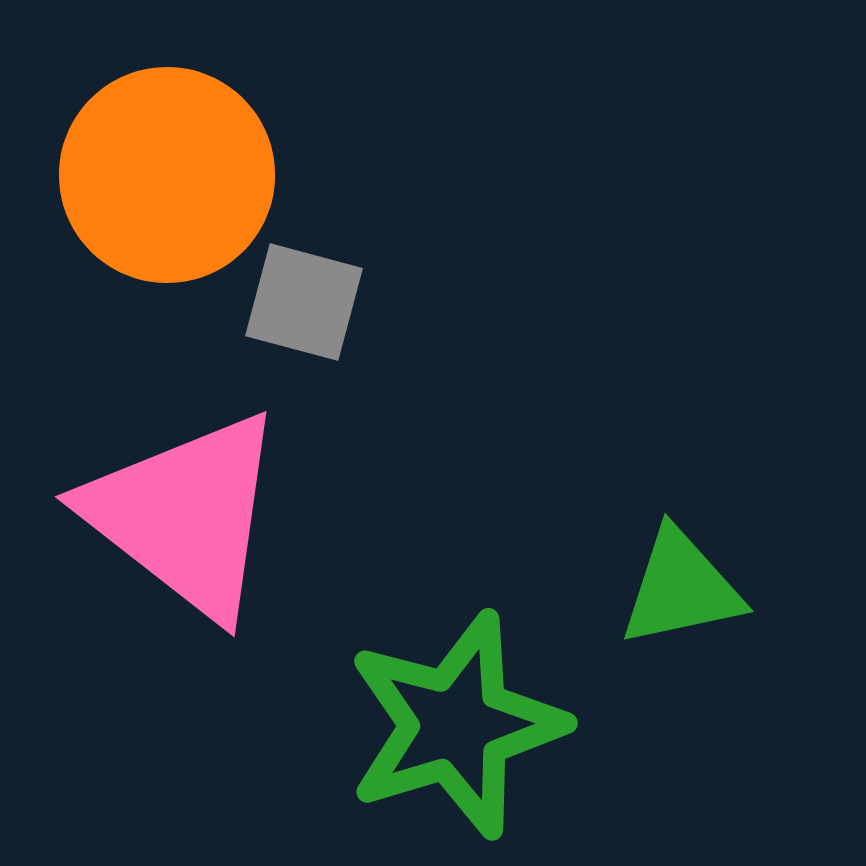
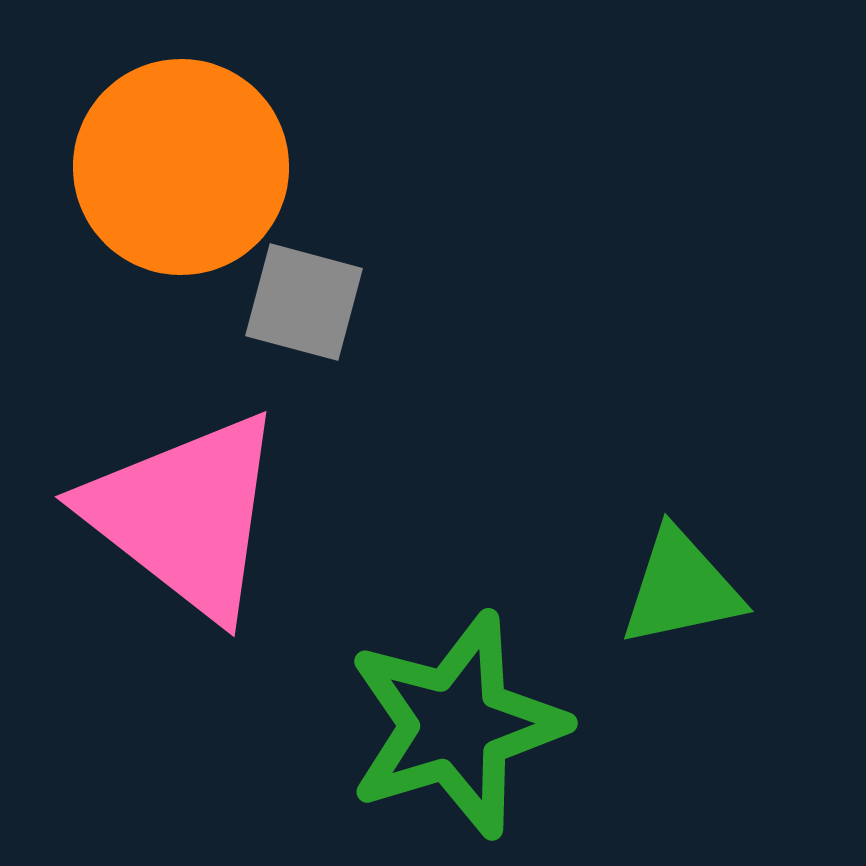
orange circle: moved 14 px right, 8 px up
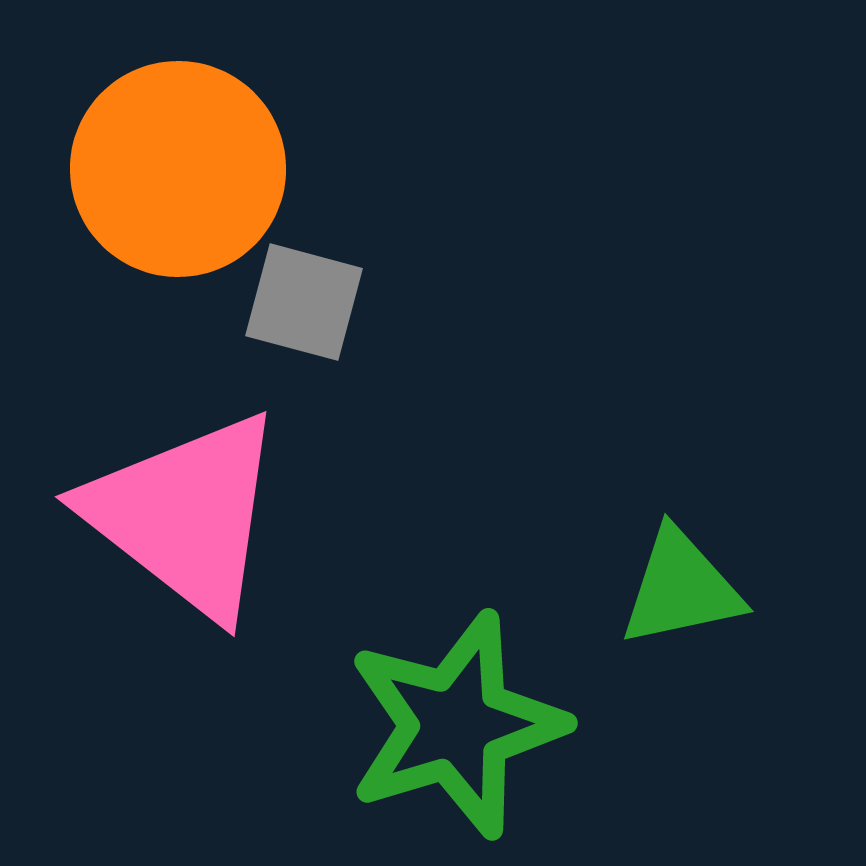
orange circle: moved 3 px left, 2 px down
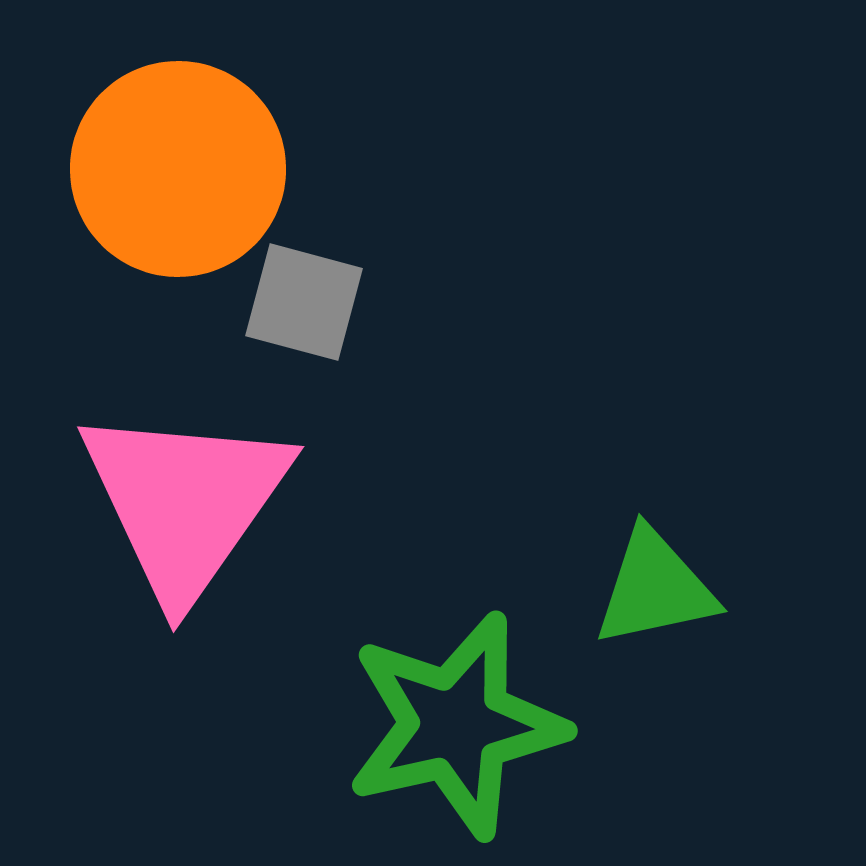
pink triangle: moved 13 px up; rotated 27 degrees clockwise
green triangle: moved 26 px left
green star: rotated 4 degrees clockwise
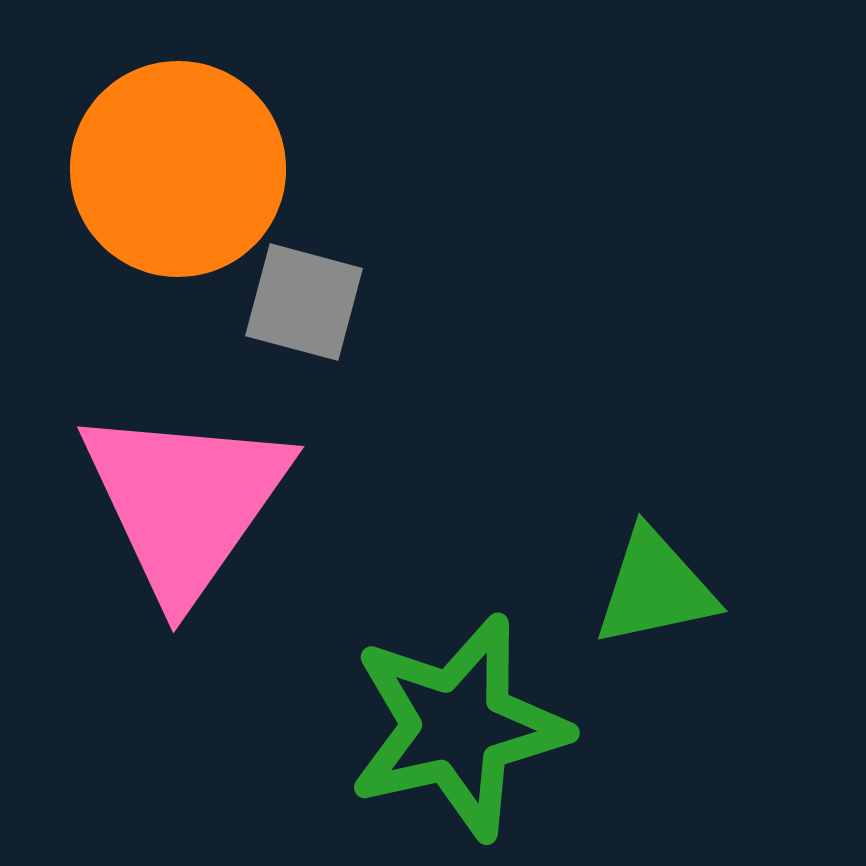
green star: moved 2 px right, 2 px down
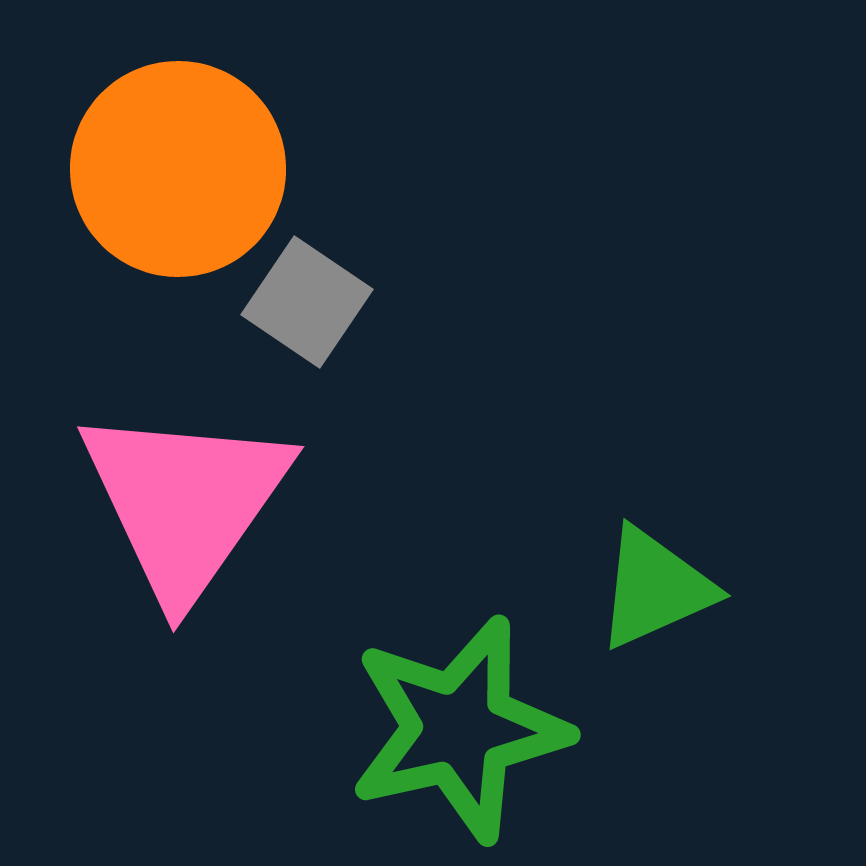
gray square: moved 3 px right; rotated 19 degrees clockwise
green triangle: rotated 12 degrees counterclockwise
green star: moved 1 px right, 2 px down
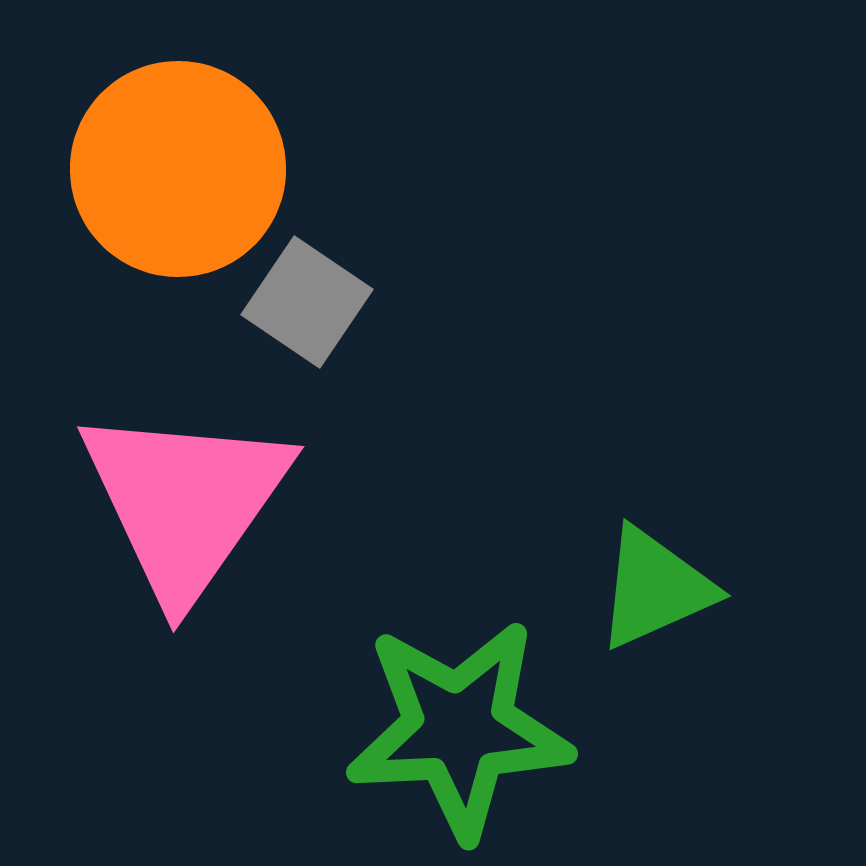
green star: rotated 10 degrees clockwise
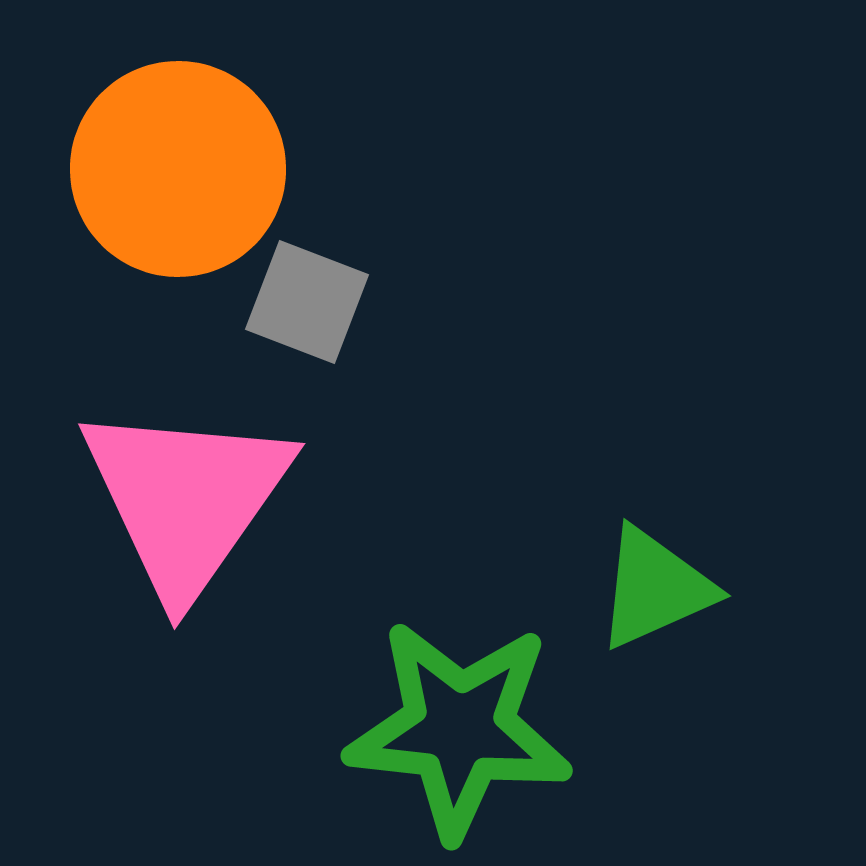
gray square: rotated 13 degrees counterclockwise
pink triangle: moved 1 px right, 3 px up
green star: rotated 9 degrees clockwise
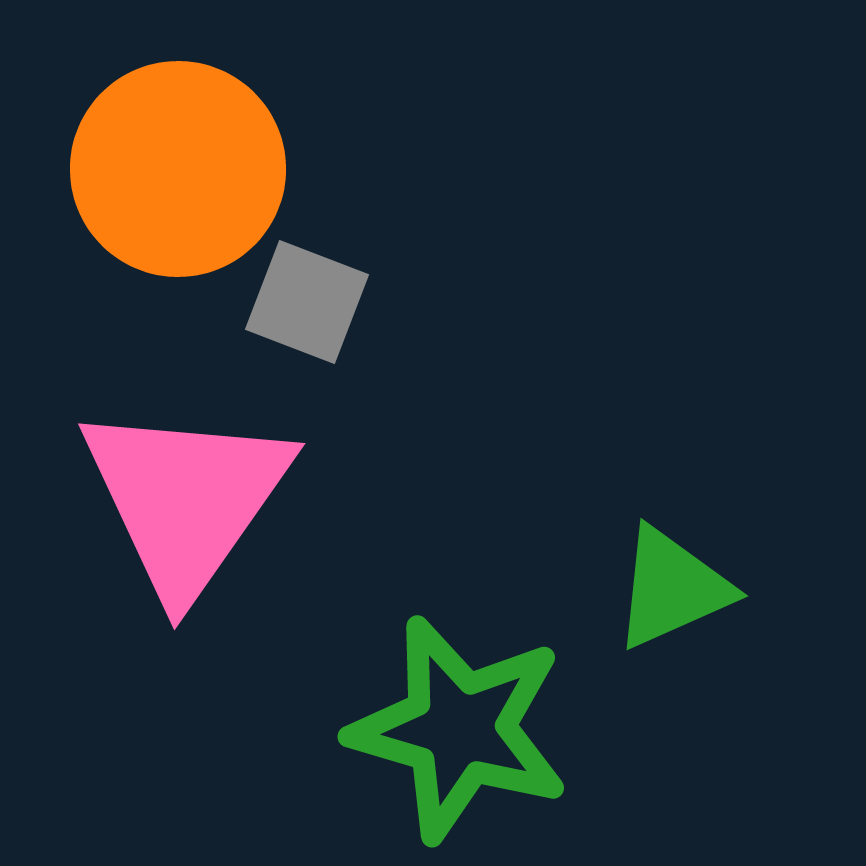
green triangle: moved 17 px right
green star: rotated 10 degrees clockwise
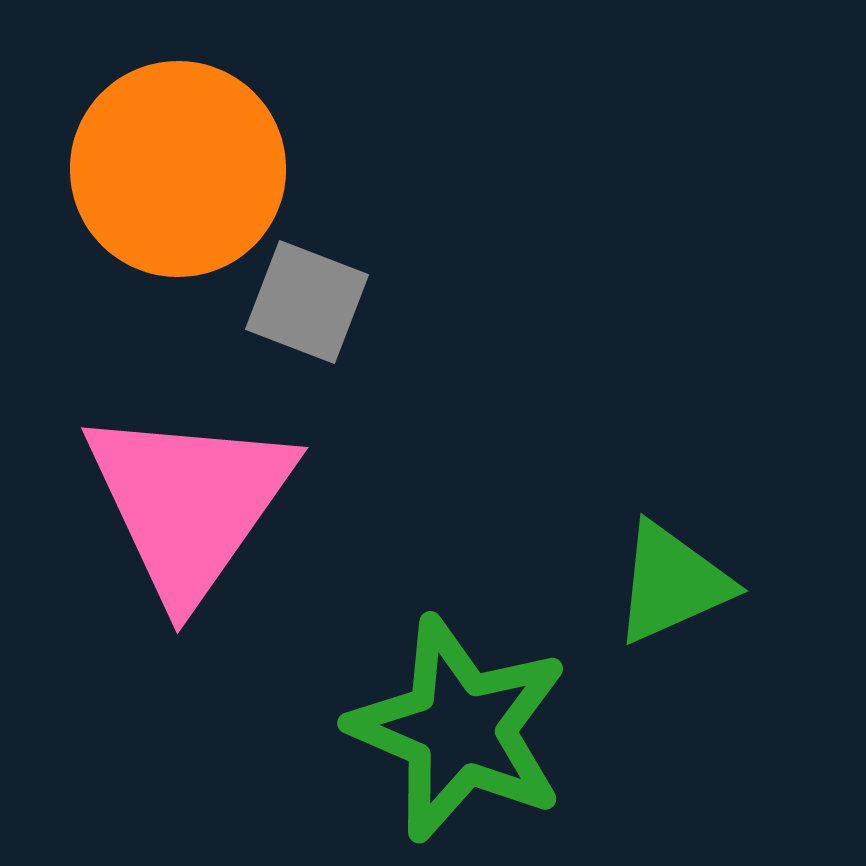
pink triangle: moved 3 px right, 4 px down
green triangle: moved 5 px up
green star: rotated 7 degrees clockwise
